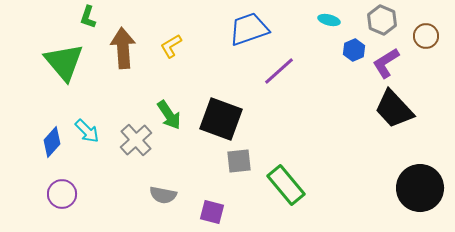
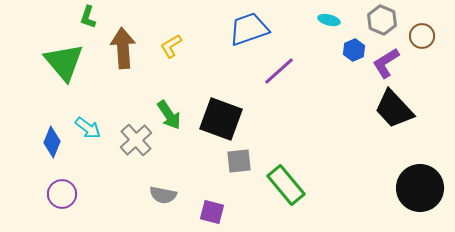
brown circle: moved 4 px left
cyan arrow: moved 1 px right, 3 px up; rotated 8 degrees counterclockwise
blue diamond: rotated 20 degrees counterclockwise
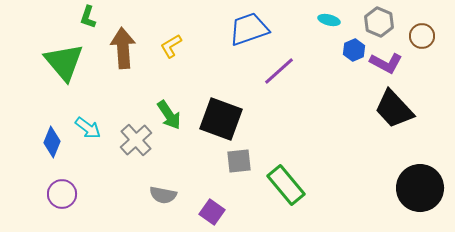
gray hexagon: moved 3 px left, 2 px down
purple L-shape: rotated 120 degrees counterclockwise
purple square: rotated 20 degrees clockwise
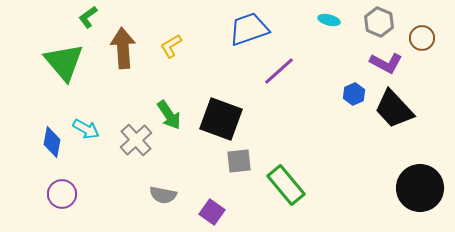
green L-shape: rotated 35 degrees clockwise
brown circle: moved 2 px down
blue hexagon: moved 44 px down
cyan arrow: moved 2 px left, 1 px down; rotated 8 degrees counterclockwise
blue diamond: rotated 12 degrees counterclockwise
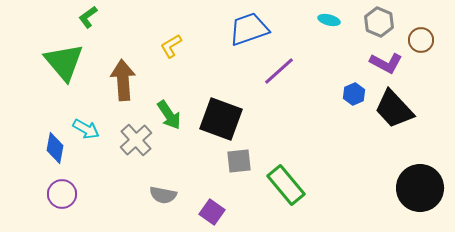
brown circle: moved 1 px left, 2 px down
brown arrow: moved 32 px down
blue diamond: moved 3 px right, 6 px down
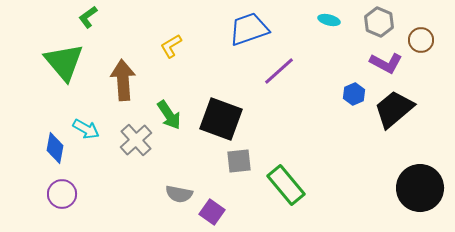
black trapezoid: rotated 93 degrees clockwise
gray semicircle: moved 16 px right, 1 px up
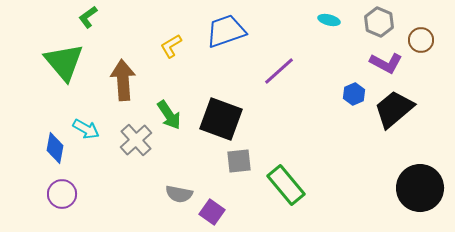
blue trapezoid: moved 23 px left, 2 px down
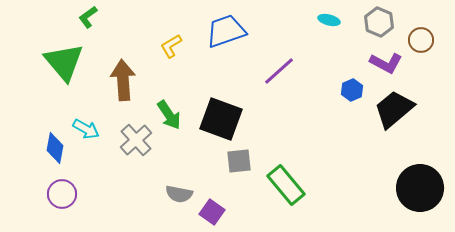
blue hexagon: moved 2 px left, 4 px up
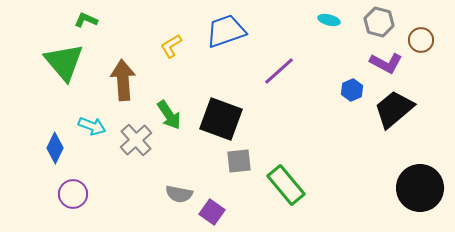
green L-shape: moved 2 px left, 3 px down; rotated 60 degrees clockwise
gray hexagon: rotated 8 degrees counterclockwise
cyan arrow: moved 6 px right, 3 px up; rotated 8 degrees counterclockwise
blue diamond: rotated 16 degrees clockwise
purple circle: moved 11 px right
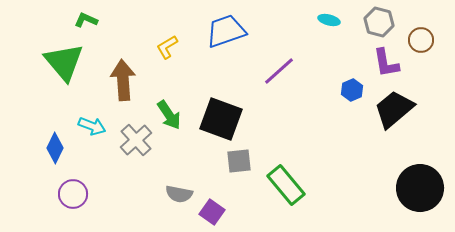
yellow L-shape: moved 4 px left, 1 px down
purple L-shape: rotated 52 degrees clockwise
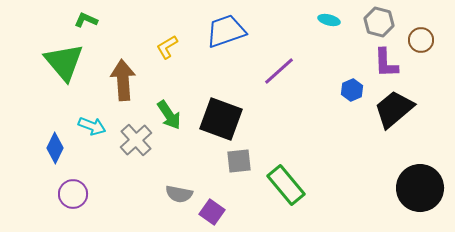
purple L-shape: rotated 8 degrees clockwise
